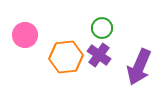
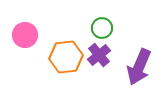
purple cross: rotated 15 degrees clockwise
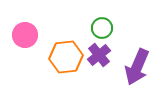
purple arrow: moved 2 px left
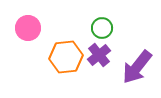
pink circle: moved 3 px right, 7 px up
purple arrow: rotated 15 degrees clockwise
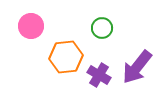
pink circle: moved 3 px right, 2 px up
purple cross: moved 20 px down; rotated 20 degrees counterclockwise
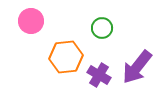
pink circle: moved 5 px up
